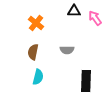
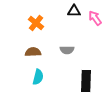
brown semicircle: rotated 77 degrees clockwise
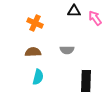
orange cross: moved 1 px left; rotated 14 degrees counterclockwise
